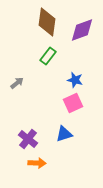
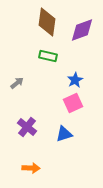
green rectangle: rotated 66 degrees clockwise
blue star: rotated 28 degrees clockwise
purple cross: moved 1 px left, 12 px up
orange arrow: moved 6 px left, 5 px down
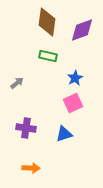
blue star: moved 2 px up
purple cross: moved 1 px left, 1 px down; rotated 30 degrees counterclockwise
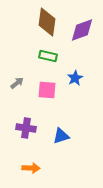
pink square: moved 26 px left, 13 px up; rotated 30 degrees clockwise
blue triangle: moved 3 px left, 2 px down
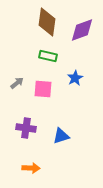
pink square: moved 4 px left, 1 px up
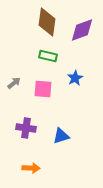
gray arrow: moved 3 px left
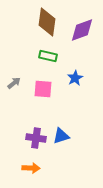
purple cross: moved 10 px right, 10 px down
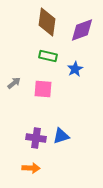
blue star: moved 9 px up
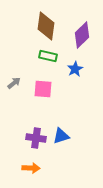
brown diamond: moved 1 px left, 4 px down
purple diamond: moved 5 px down; rotated 24 degrees counterclockwise
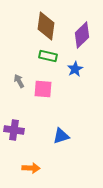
gray arrow: moved 5 px right, 2 px up; rotated 80 degrees counterclockwise
purple cross: moved 22 px left, 8 px up
